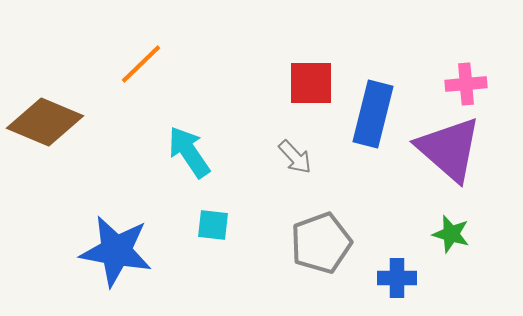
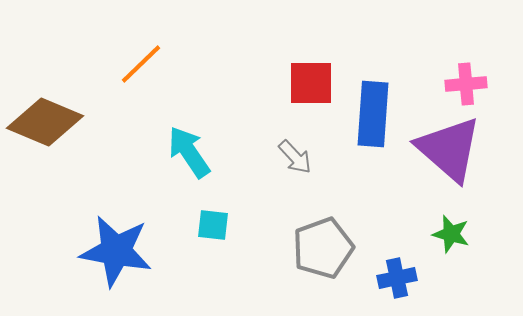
blue rectangle: rotated 10 degrees counterclockwise
gray pentagon: moved 2 px right, 5 px down
blue cross: rotated 12 degrees counterclockwise
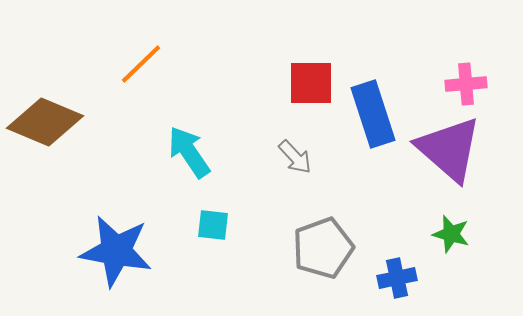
blue rectangle: rotated 22 degrees counterclockwise
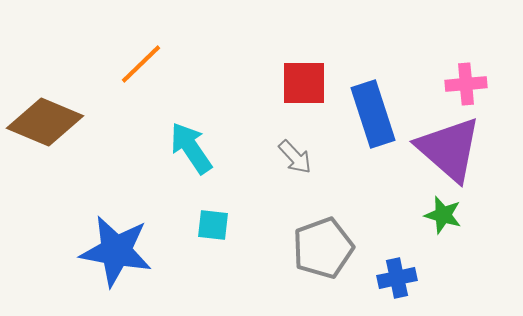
red square: moved 7 px left
cyan arrow: moved 2 px right, 4 px up
green star: moved 8 px left, 19 px up
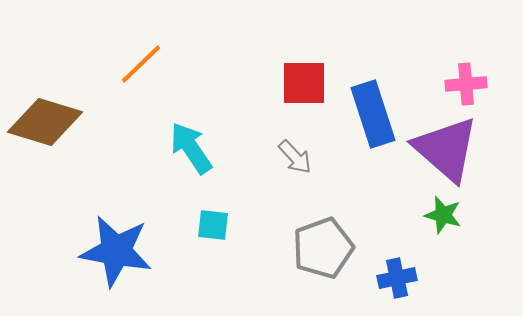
brown diamond: rotated 6 degrees counterclockwise
purple triangle: moved 3 px left
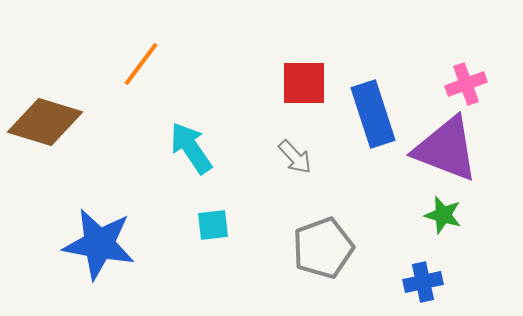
orange line: rotated 9 degrees counterclockwise
pink cross: rotated 15 degrees counterclockwise
purple triangle: rotated 20 degrees counterclockwise
cyan square: rotated 12 degrees counterclockwise
blue star: moved 17 px left, 7 px up
blue cross: moved 26 px right, 4 px down
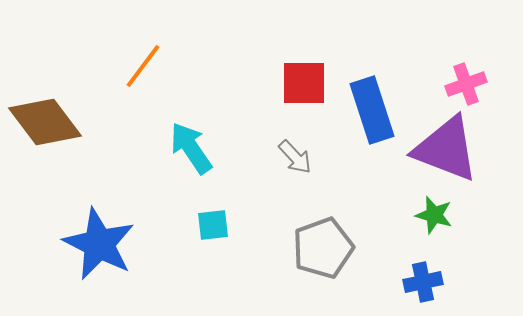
orange line: moved 2 px right, 2 px down
blue rectangle: moved 1 px left, 4 px up
brown diamond: rotated 36 degrees clockwise
green star: moved 9 px left
blue star: rotated 16 degrees clockwise
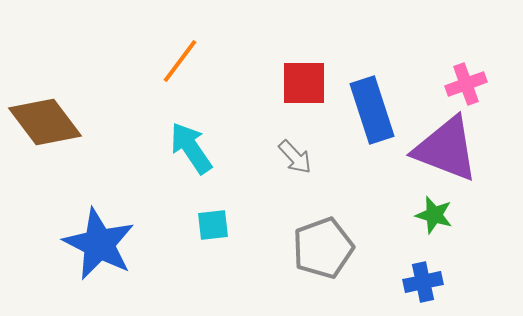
orange line: moved 37 px right, 5 px up
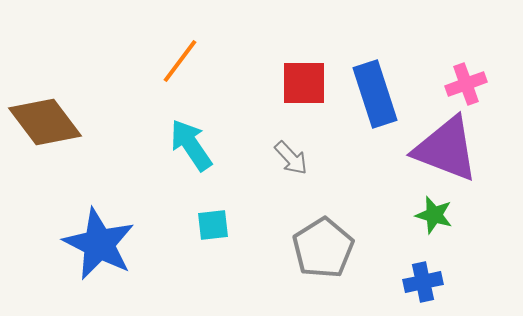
blue rectangle: moved 3 px right, 16 px up
cyan arrow: moved 3 px up
gray arrow: moved 4 px left, 1 px down
gray pentagon: rotated 12 degrees counterclockwise
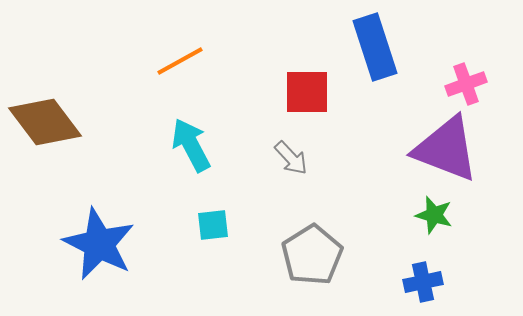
orange line: rotated 24 degrees clockwise
red square: moved 3 px right, 9 px down
blue rectangle: moved 47 px up
cyan arrow: rotated 6 degrees clockwise
gray pentagon: moved 11 px left, 7 px down
